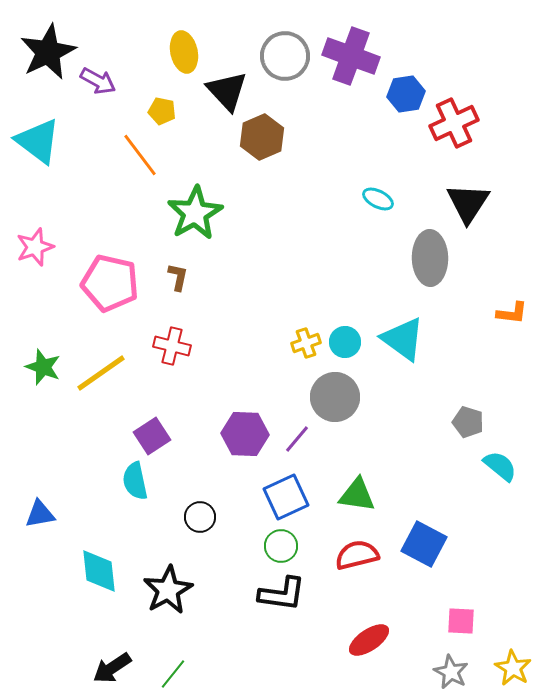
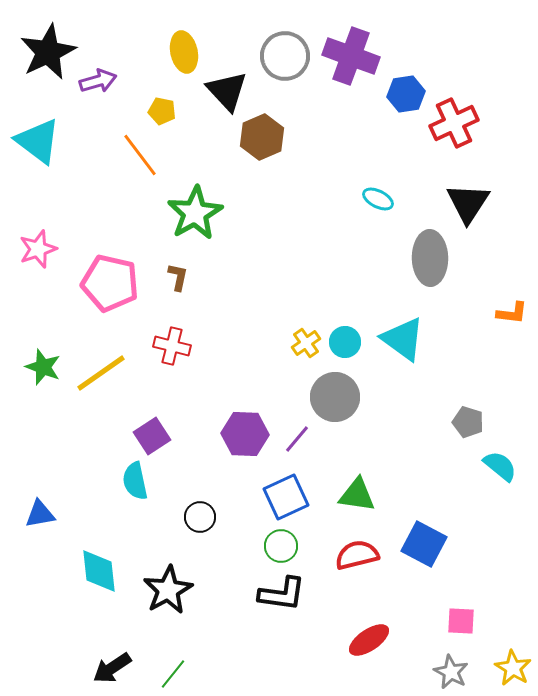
purple arrow at (98, 81): rotated 45 degrees counterclockwise
pink star at (35, 247): moved 3 px right, 2 px down
yellow cross at (306, 343): rotated 16 degrees counterclockwise
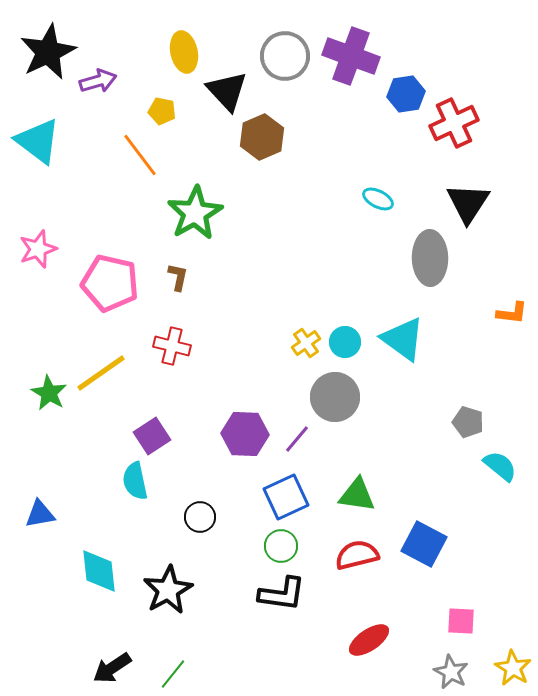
green star at (43, 367): moved 6 px right, 26 px down; rotated 9 degrees clockwise
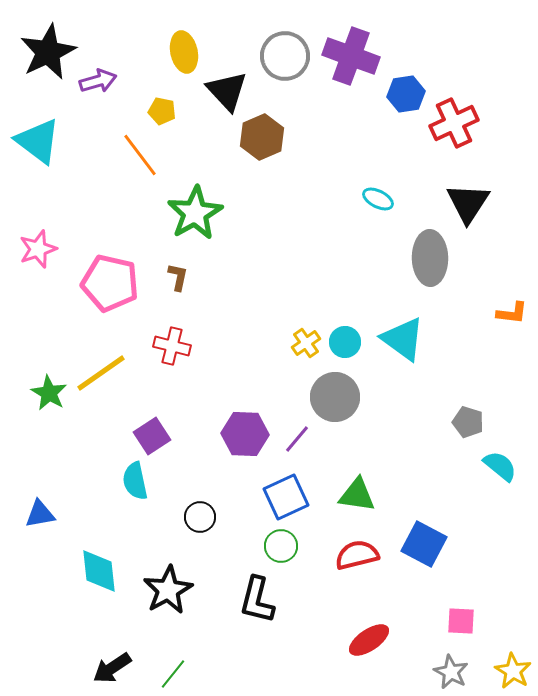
black L-shape at (282, 594): moved 25 px left, 6 px down; rotated 96 degrees clockwise
yellow star at (513, 668): moved 3 px down
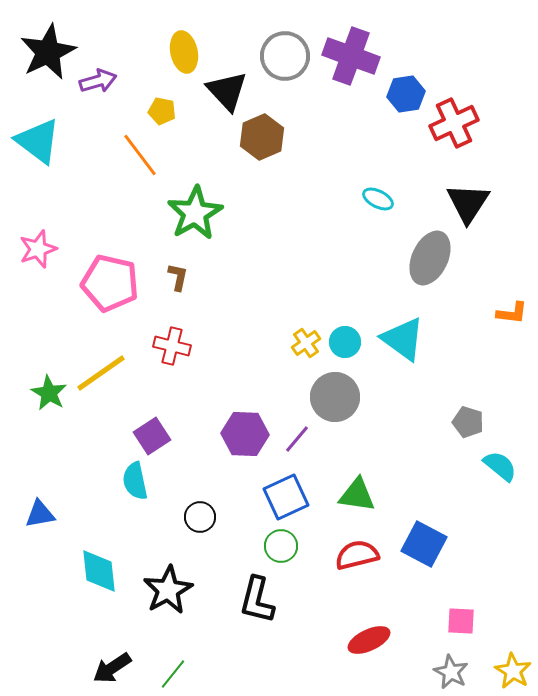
gray ellipse at (430, 258): rotated 26 degrees clockwise
red ellipse at (369, 640): rotated 9 degrees clockwise
